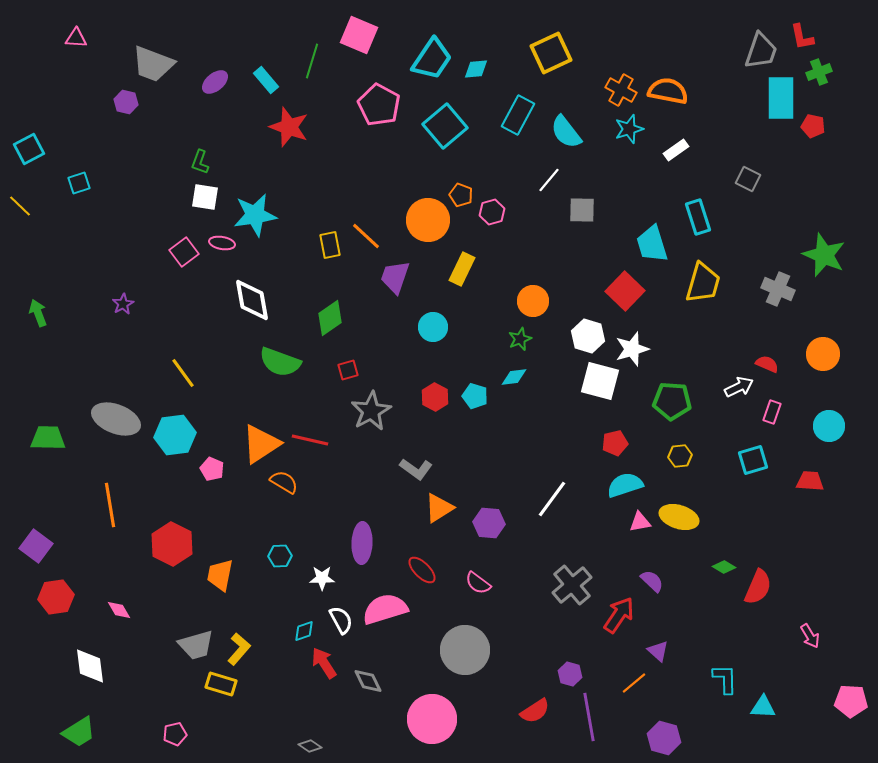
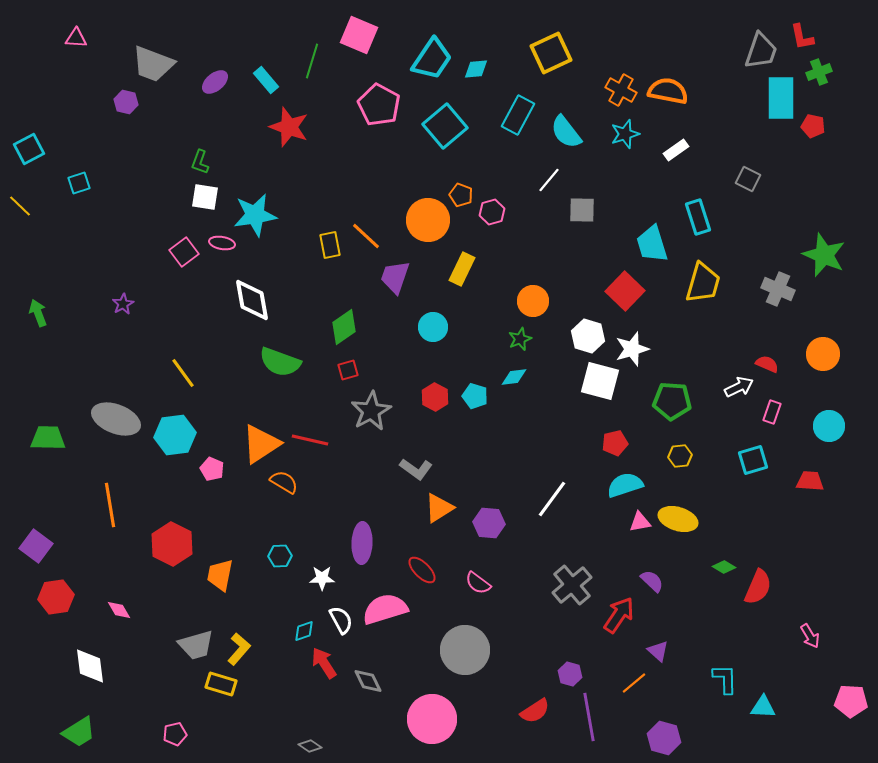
cyan star at (629, 129): moved 4 px left, 5 px down
green diamond at (330, 318): moved 14 px right, 9 px down
yellow ellipse at (679, 517): moved 1 px left, 2 px down
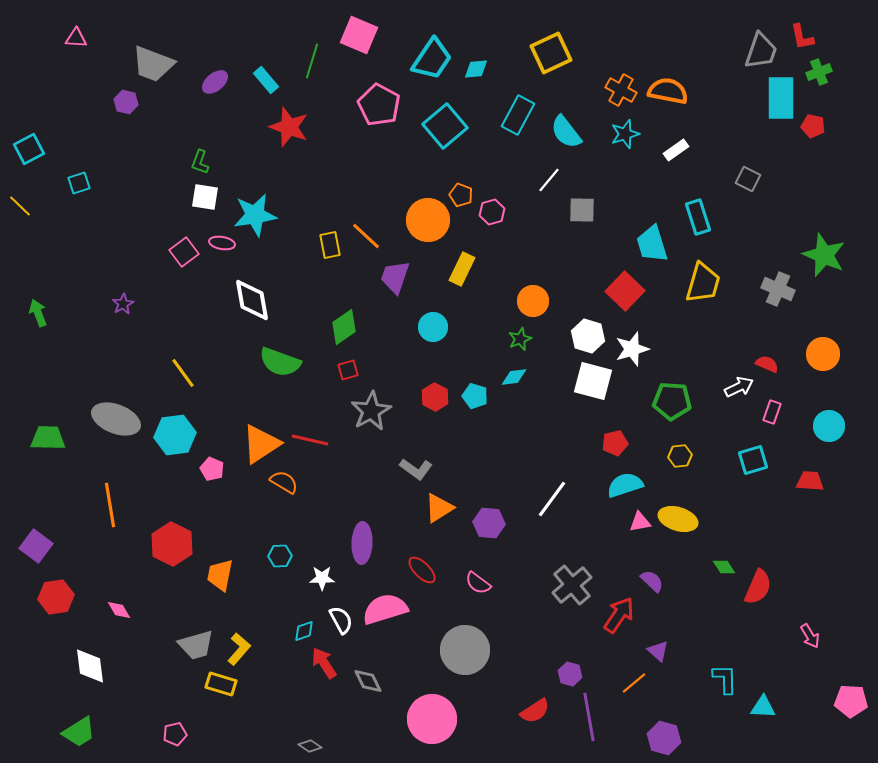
white square at (600, 381): moved 7 px left
green diamond at (724, 567): rotated 25 degrees clockwise
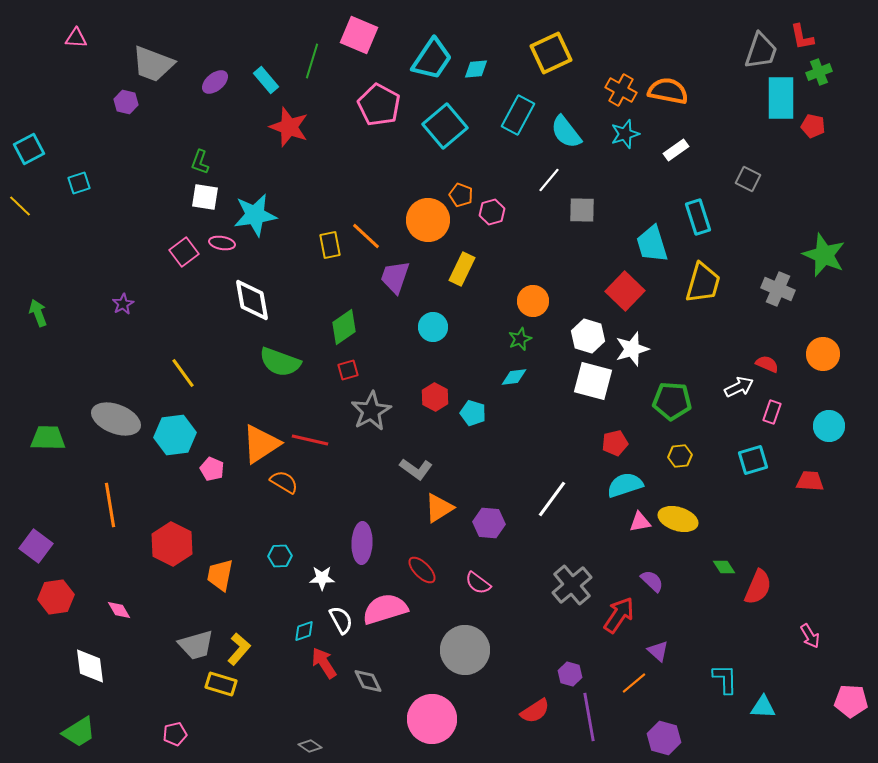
cyan pentagon at (475, 396): moved 2 px left, 17 px down
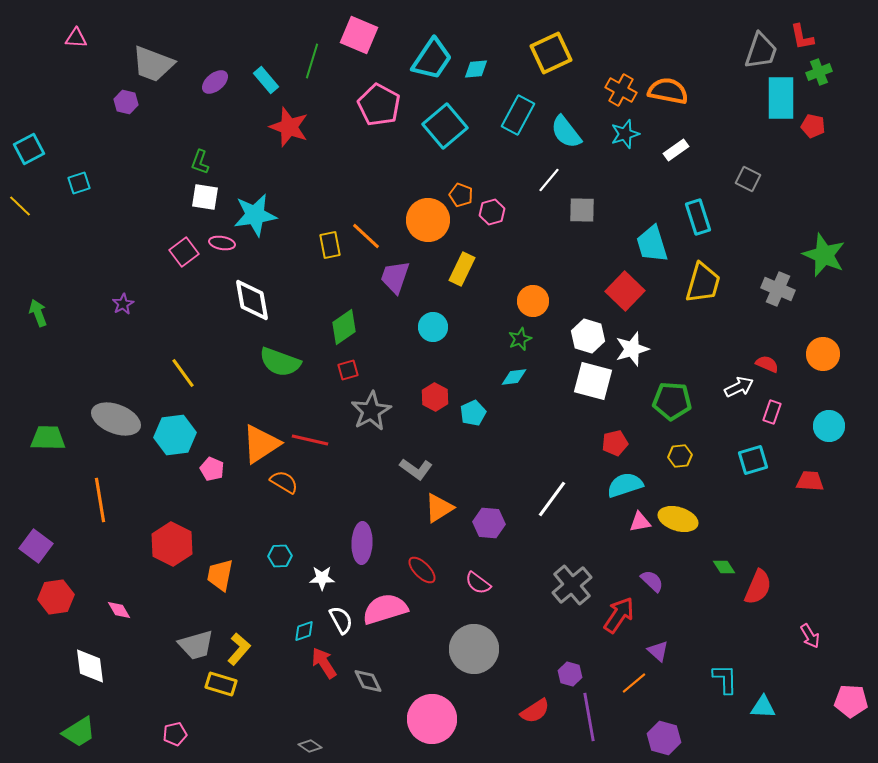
cyan pentagon at (473, 413): rotated 30 degrees clockwise
orange line at (110, 505): moved 10 px left, 5 px up
gray circle at (465, 650): moved 9 px right, 1 px up
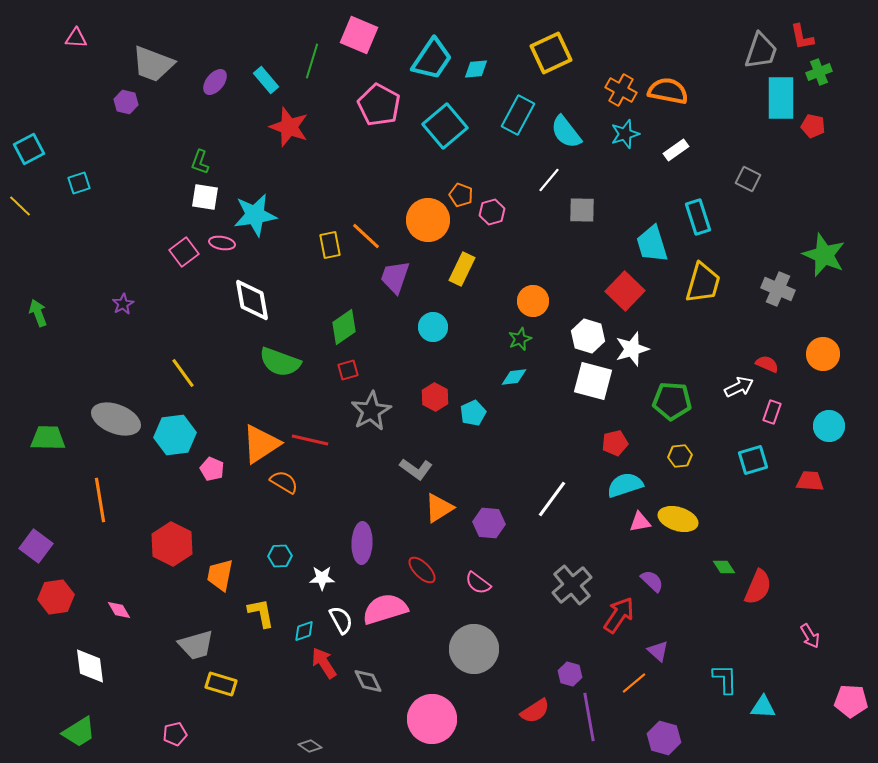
purple ellipse at (215, 82): rotated 12 degrees counterclockwise
yellow L-shape at (239, 649): moved 22 px right, 36 px up; rotated 52 degrees counterclockwise
